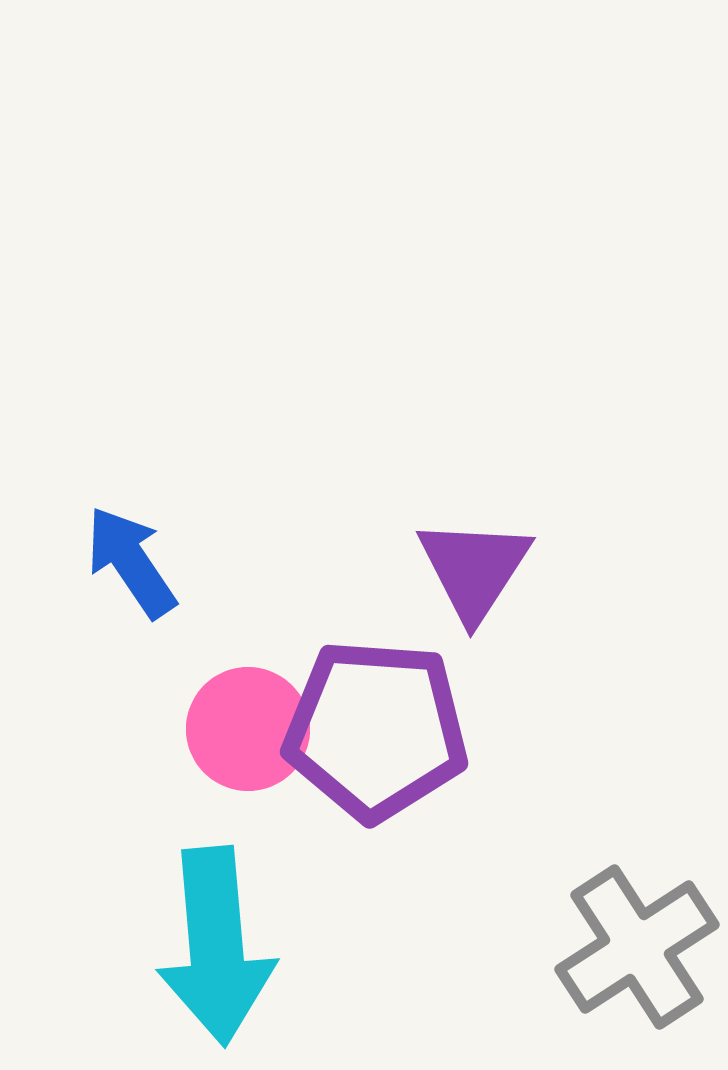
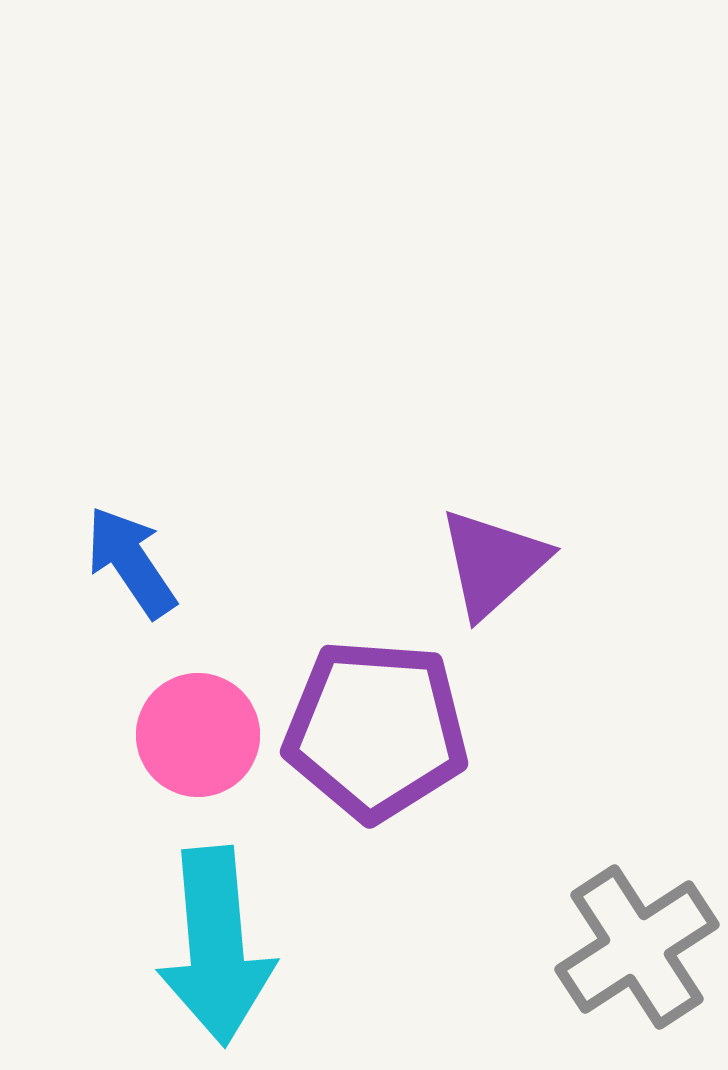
purple triangle: moved 19 px right, 6 px up; rotated 15 degrees clockwise
pink circle: moved 50 px left, 6 px down
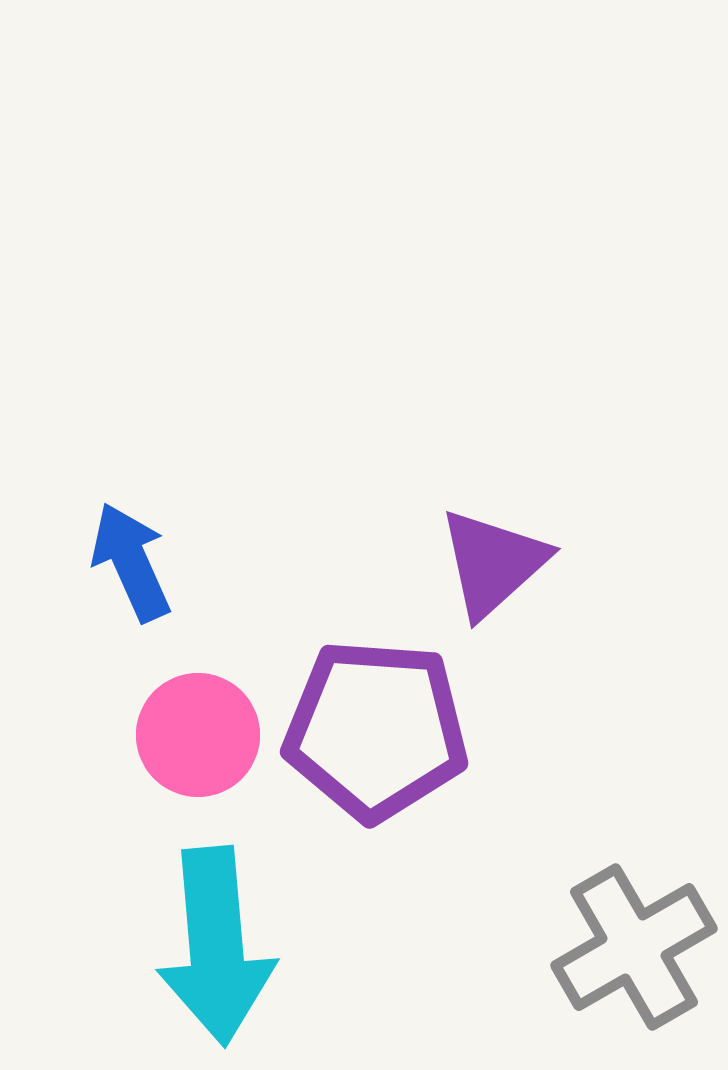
blue arrow: rotated 10 degrees clockwise
gray cross: moved 3 px left; rotated 3 degrees clockwise
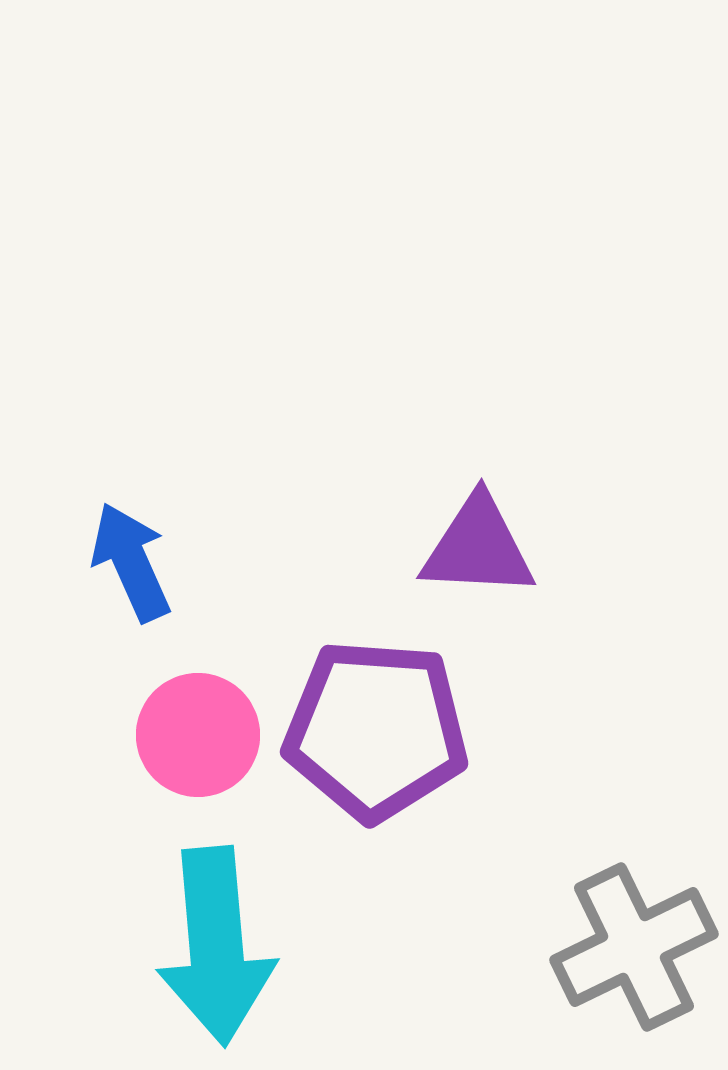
purple triangle: moved 15 px left, 16 px up; rotated 45 degrees clockwise
gray cross: rotated 4 degrees clockwise
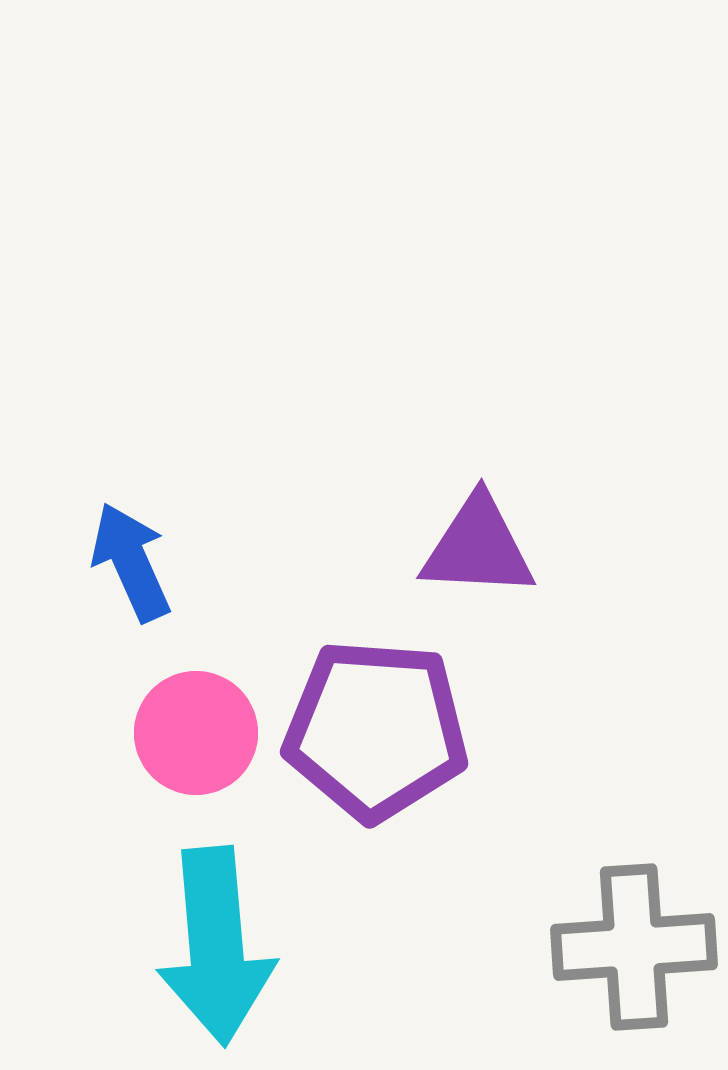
pink circle: moved 2 px left, 2 px up
gray cross: rotated 22 degrees clockwise
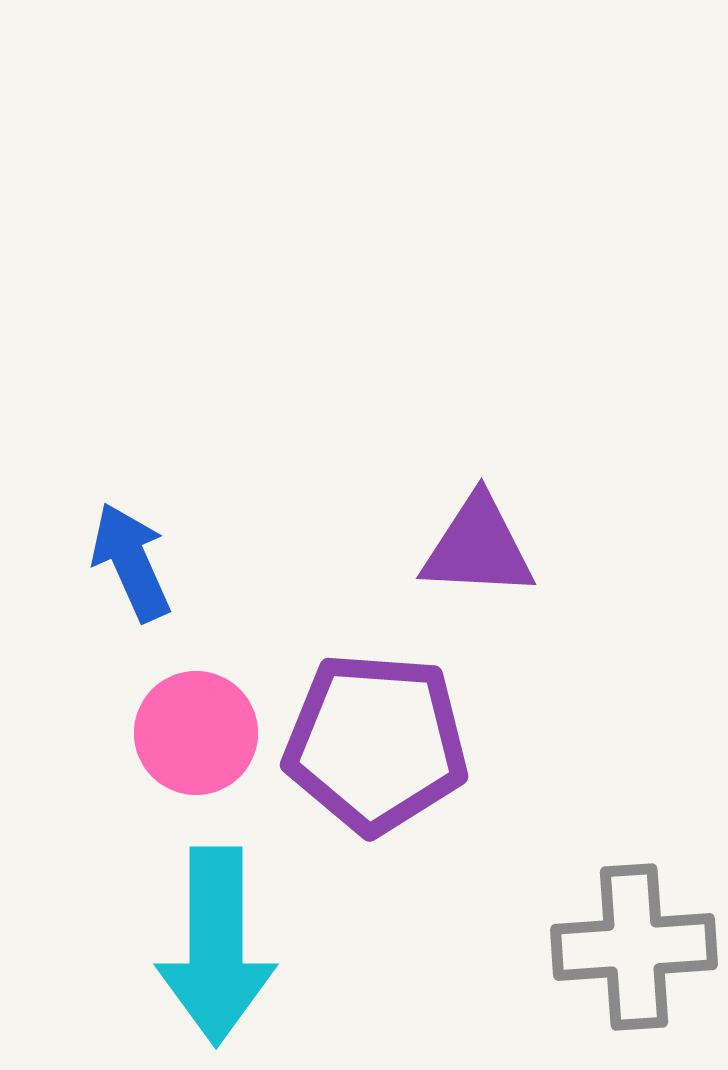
purple pentagon: moved 13 px down
cyan arrow: rotated 5 degrees clockwise
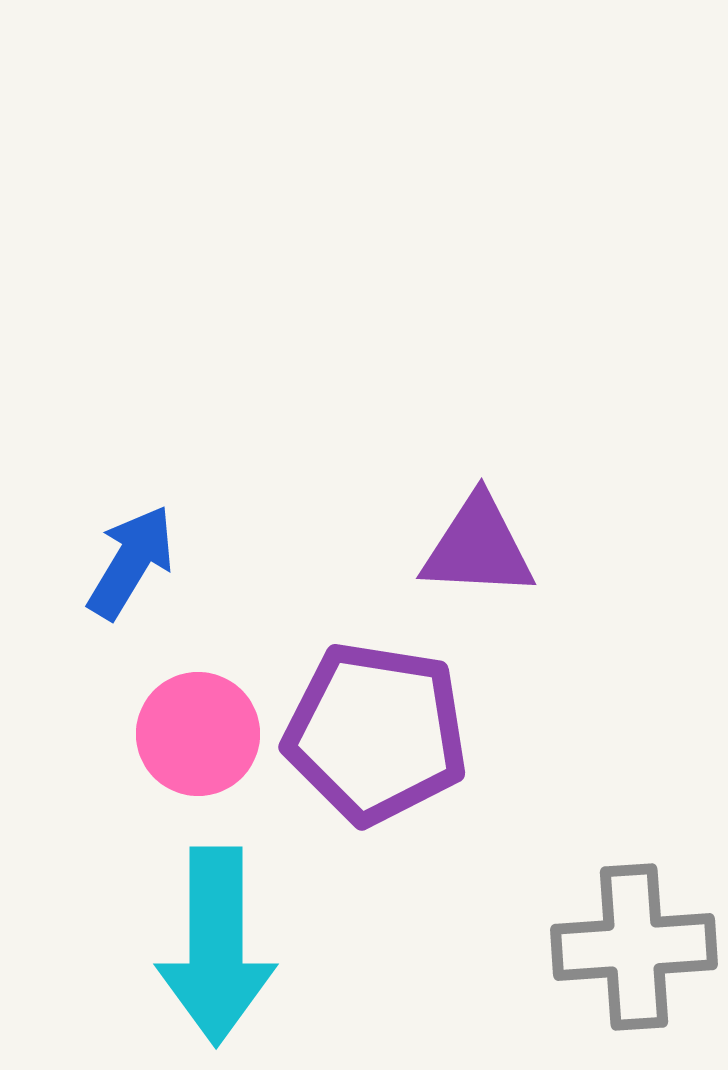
blue arrow: rotated 55 degrees clockwise
pink circle: moved 2 px right, 1 px down
purple pentagon: moved 10 px up; rotated 5 degrees clockwise
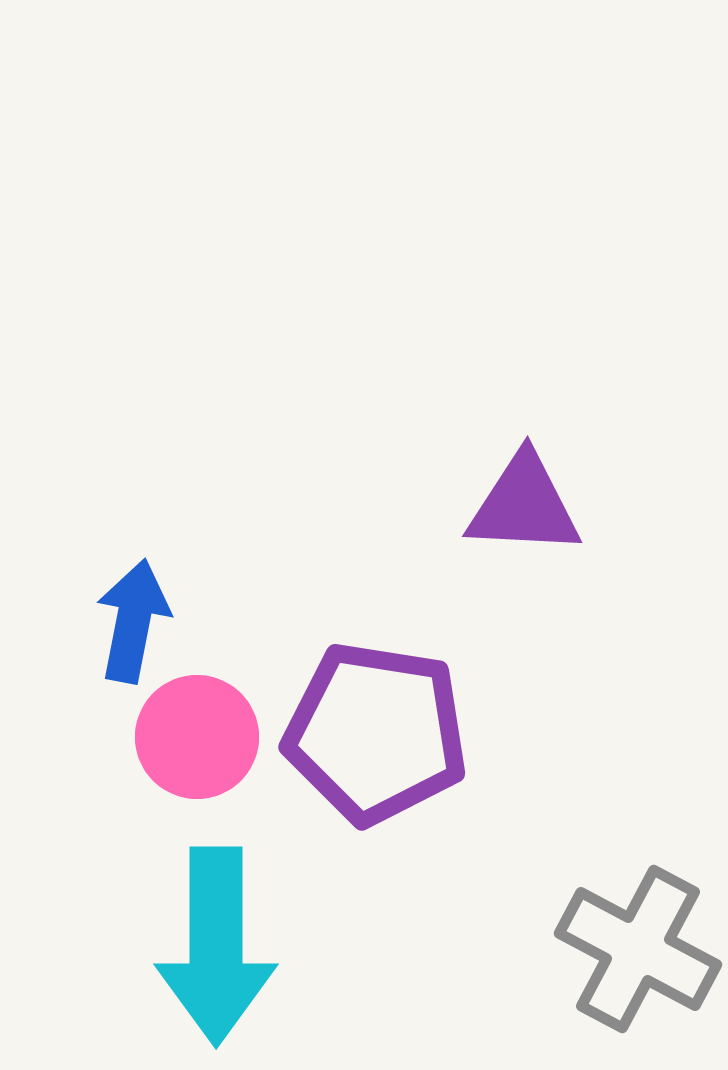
purple triangle: moved 46 px right, 42 px up
blue arrow: moved 2 px right, 59 px down; rotated 20 degrees counterclockwise
pink circle: moved 1 px left, 3 px down
gray cross: moved 4 px right, 2 px down; rotated 32 degrees clockwise
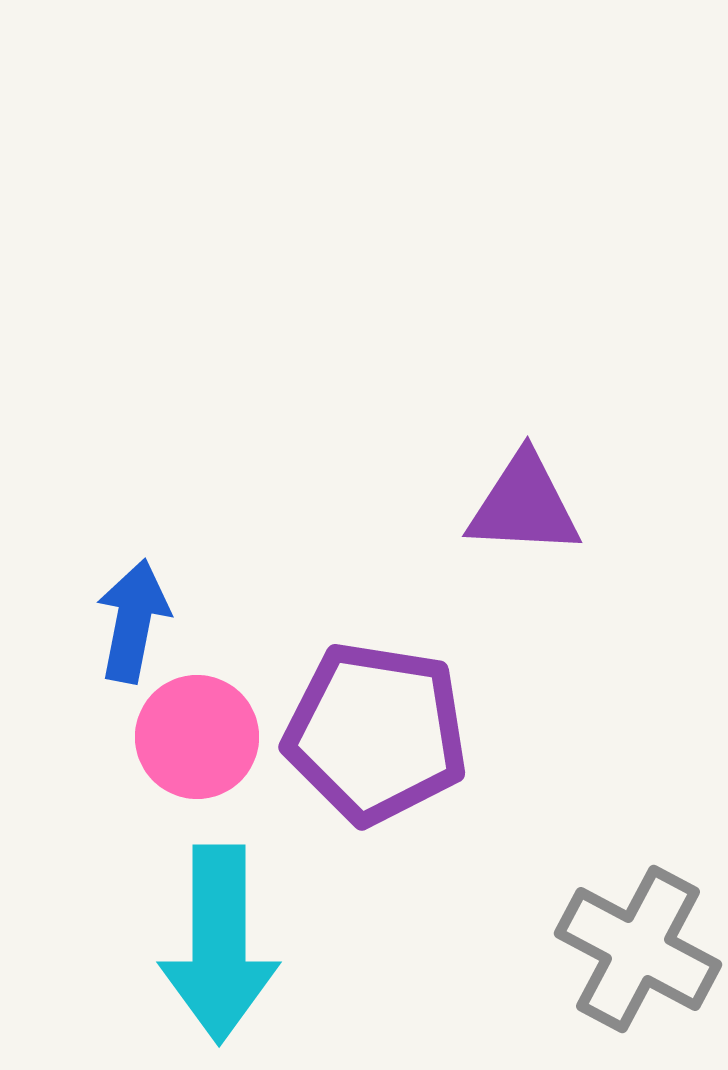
cyan arrow: moved 3 px right, 2 px up
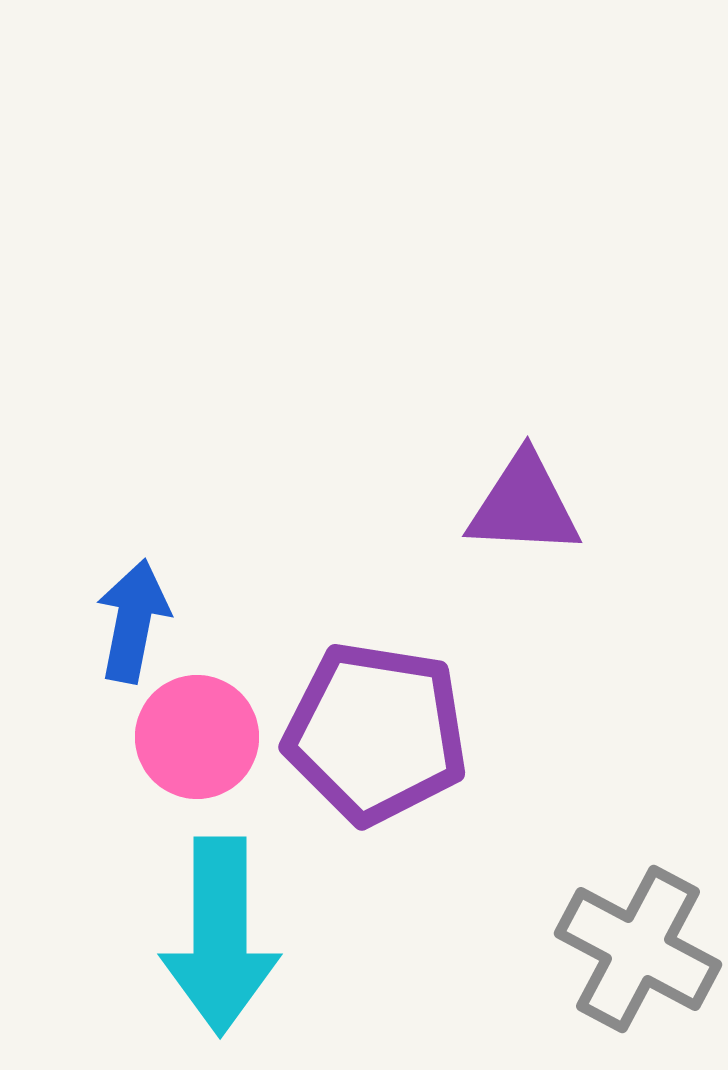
cyan arrow: moved 1 px right, 8 px up
